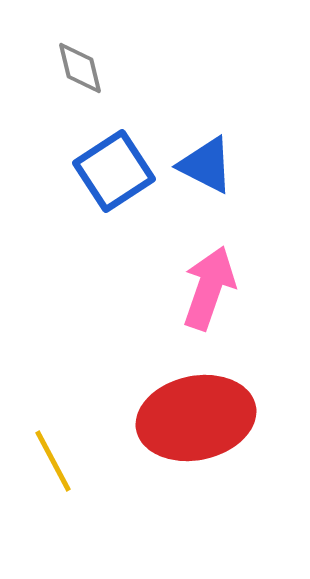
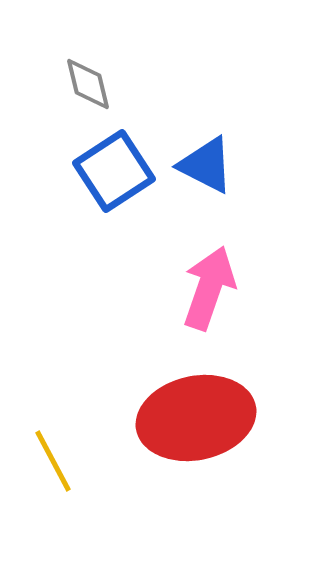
gray diamond: moved 8 px right, 16 px down
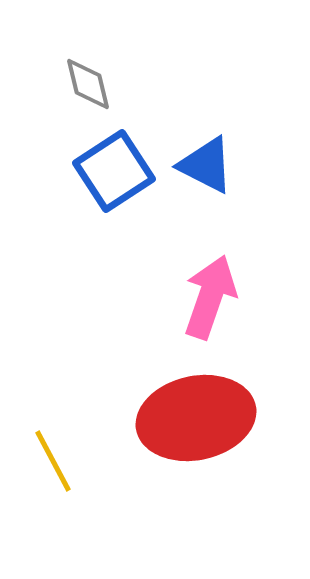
pink arrow: moved 1 px right, 9 px down
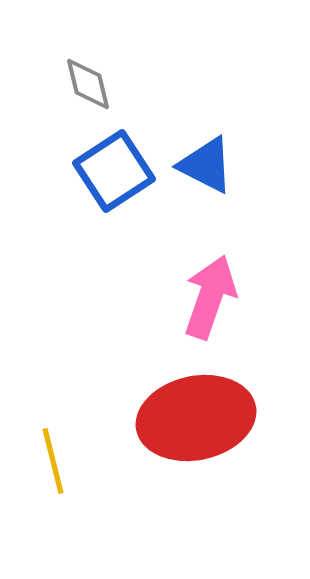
yellow line: rotated 14 degrees clockwise
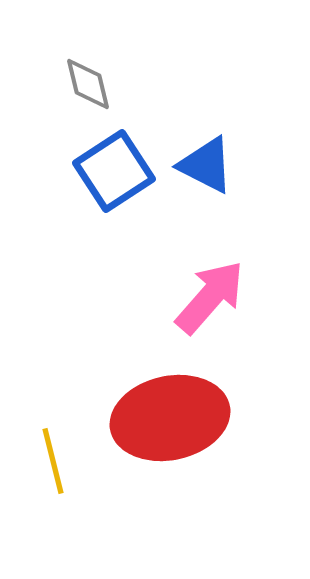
pink arrow: rotated 22 degrees clockwise
red ellipse: moved 26 px left
